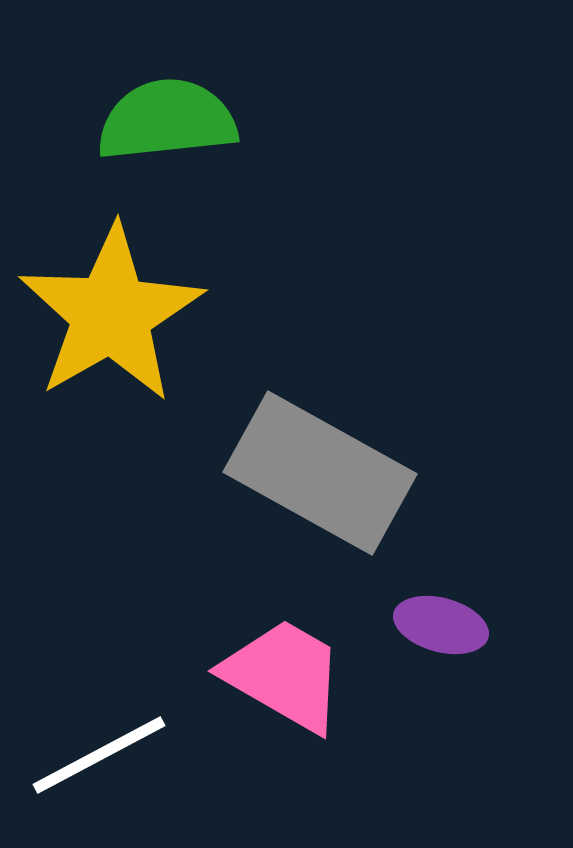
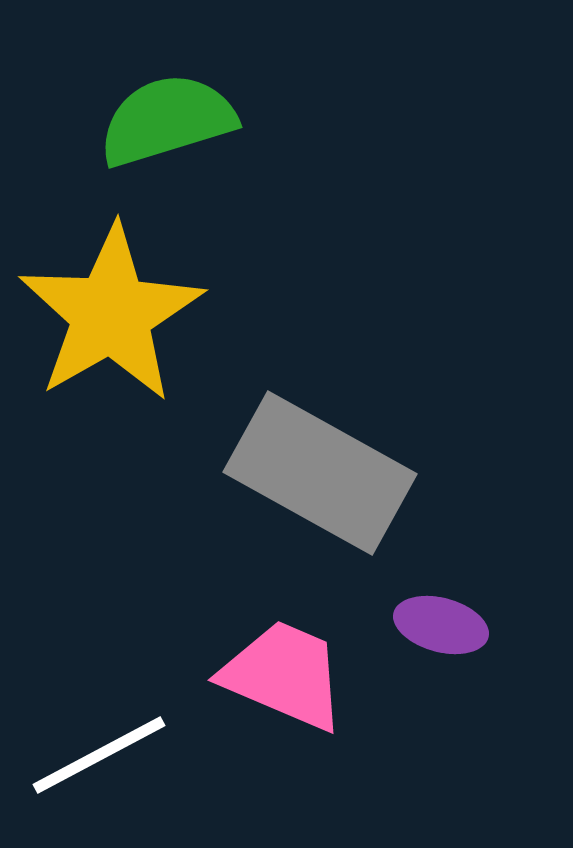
green semicircle: rotated 11 degrees counterclockwise
pink trapezoid: rotated 7 degrees counterclockwise
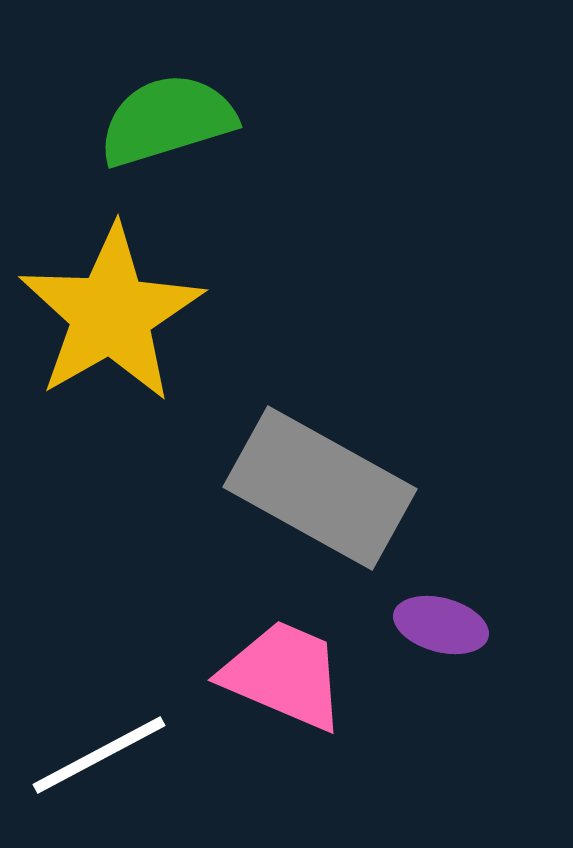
gray rectangle: moved 15 px down
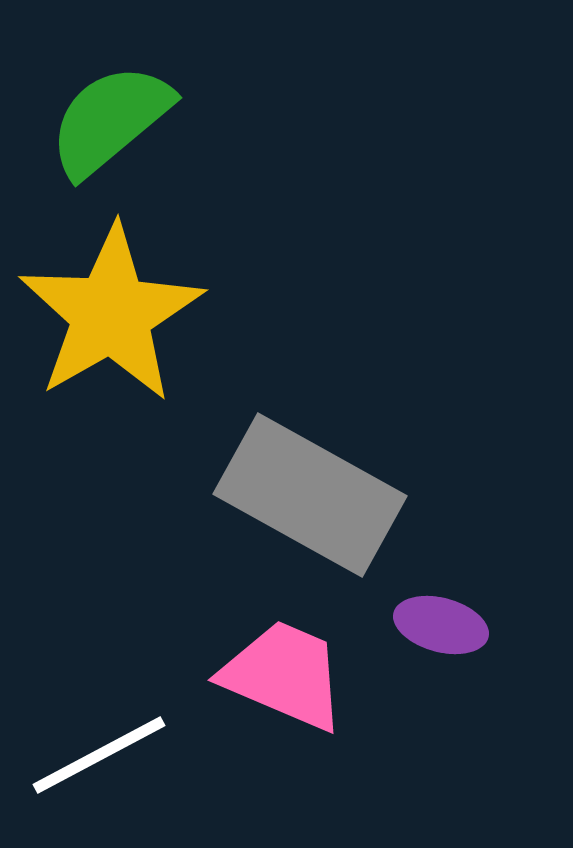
green semicircle: moved 57 px left; rotated 23 degrees counterclockwise
gray rectangle: moved 10 px left, 7 px down
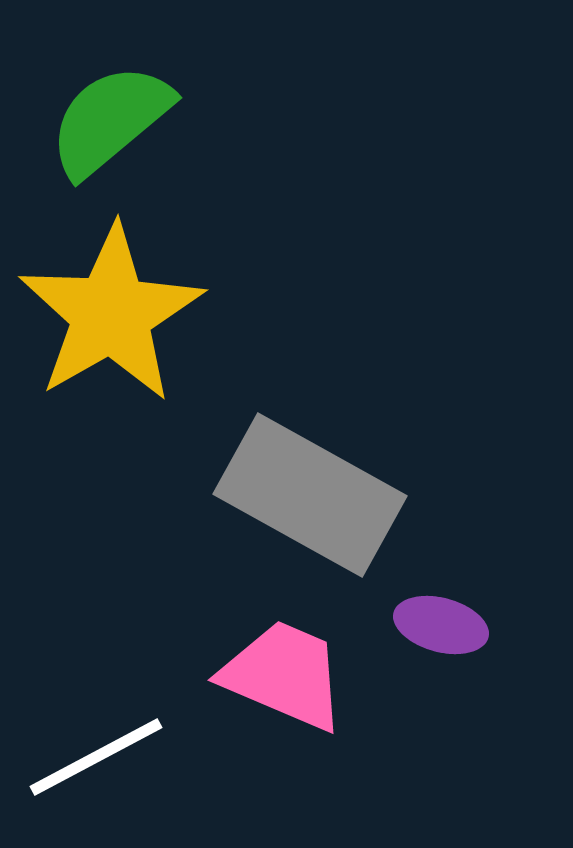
white line: moved 3 px left, 2 px down
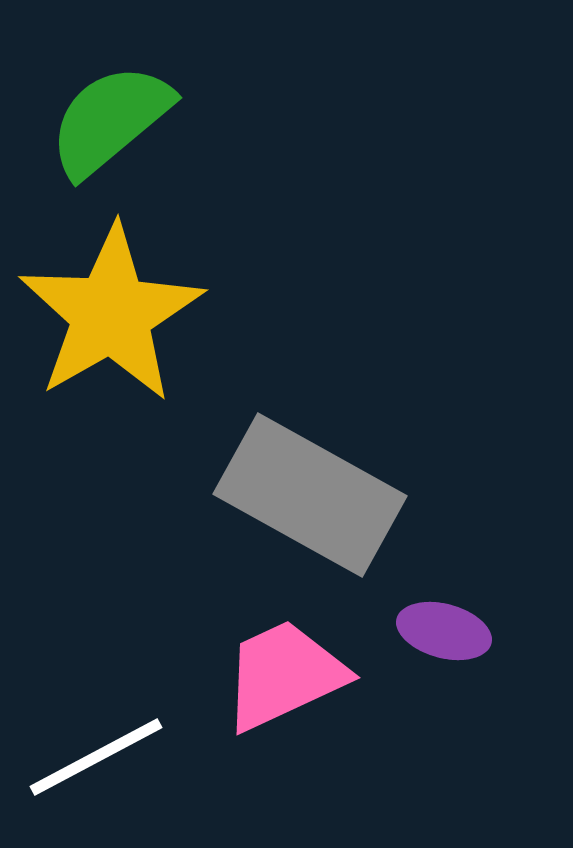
purple ellipse: moved 3 px right, 6 px down
pink trapezoid: rotated 48 degrees counterclockwise
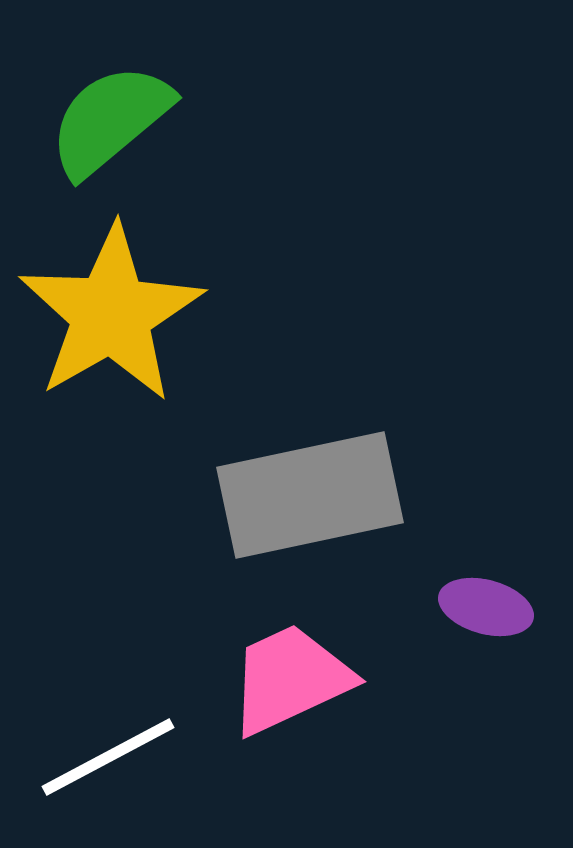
gray rectangle: rotated 41 degrees counterclockwise
purple ellipse: moved 42 px right, 24 px up
pink trapezoid: moved 6 px right, 4 px down
white line: moved 12 px right
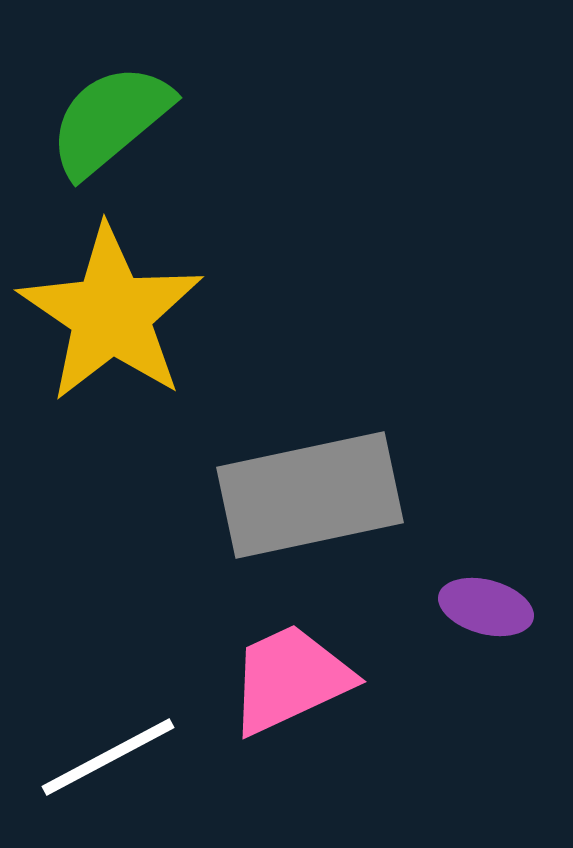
yellow star: rotated 8 degrees counterclockwise
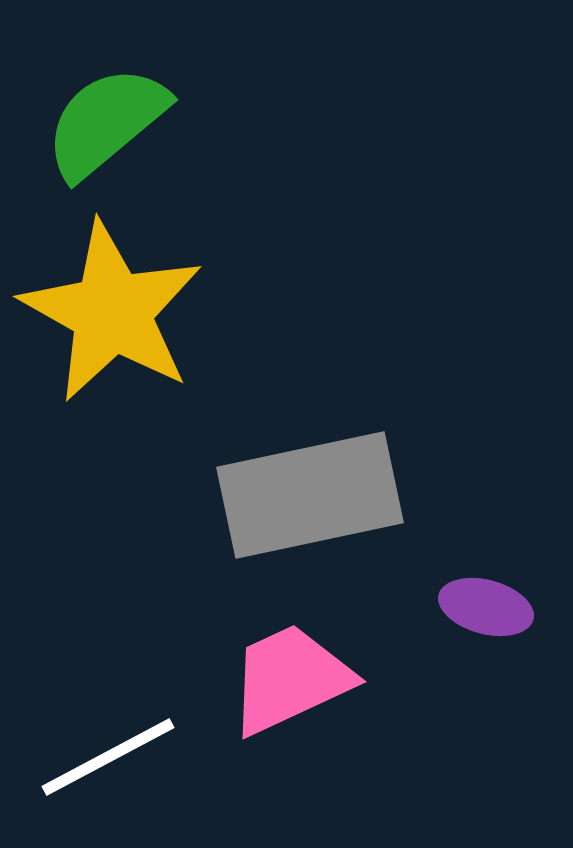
green semicircle: moved 4 px left, 2 px down
yellow star: moved 1 px right, 2 px up; rotated 5 degrees counterclockwise
